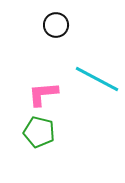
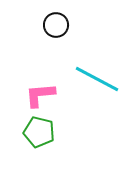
pink L-shape: moved 3 px left, 1 px down
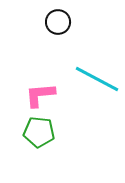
black circle: moved 2 px right, 3 px up
green pentagon: rotated 8 degrees counterclockwise
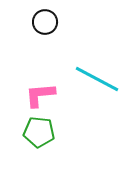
black circle: moved 13 px left
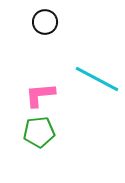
green pentagon: rotated 12 degrees counterclockwise
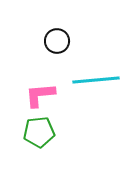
black circle: moved 12 px right, 19 px down
cyan line: moved 1 px left, 1 px down; rotated 33 degrees counterclockwise
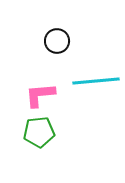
cyan line: moved 1 px down
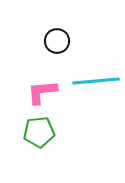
pink L-shape: moved 2 px right, 3 px up
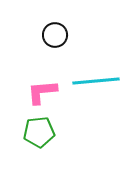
black circle: moved 2 px left, 6 px up
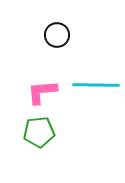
black circle: moved 2 px right
cyan line: moved 4 px down; rotated 6 degrees clockwise
